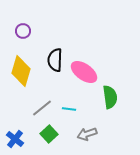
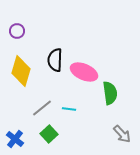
purple circle: moved 6 px left
pink ellipse: rotated 12 degrees counterclockwise
green semicircle: moved 4 px up
gray arrow: moved 35 px right; rotated 114 degrees counterclockwise
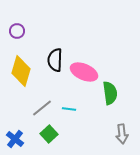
gray arrow: rotated 36 degrees clockwise
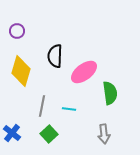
black semicircle: moved 4 px up
pink ellipse: rotated 60 degrees counterclockwise
gray line: moved 2 px up; rotated 40 degrees counterclockwise
gray arrow: moved 18 px left
blue cross: moved 3 px left, 6 px up
